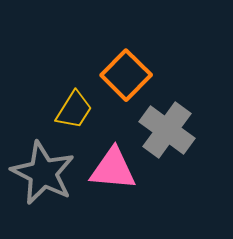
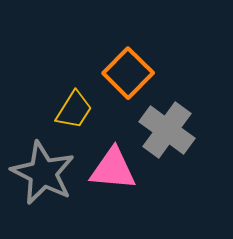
orange square: moved 2 px right, 2 px up
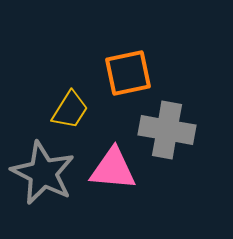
orange square: rotated 33 degrees clockwise
yellow trapezoid: moved 4 px left
gray cross: rotated 26 degrees counterclockwise
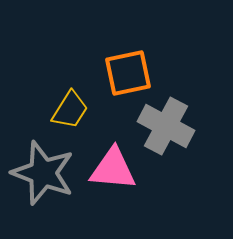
gray cross: moved 1 px left, 4 px up; rotated 18 degrees clockwise
gray star: rotated 6 degrees counterclockwise
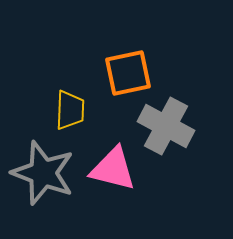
yellow trapezoid: rotated 30 degrees counterclockwise
pink triangle: rotated 9 degrees clockwise
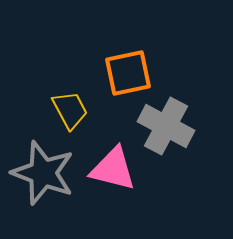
yellow trapezoid: rotated 30 degrees counterclockwise
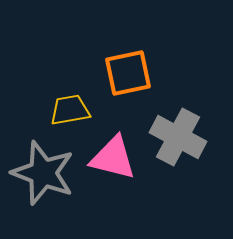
yellow trapezoid: rotated 72 degrees counterclockwise
gray cross: moved 12 px right, 11 px down
pink triangle: moved 11 px up
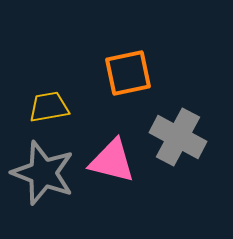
yellow trapezoid: moved 21 px left, 3 px up
pink triangle: moved 1 px left, 3 px down
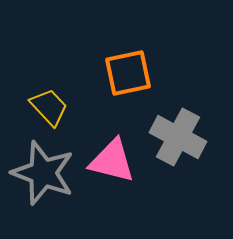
yellow trapezoid: rotated 57 degrees clockwise
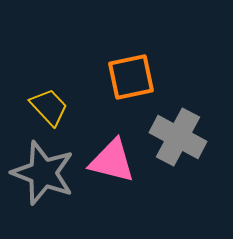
orange square: moved 3 px right, 4 px down
